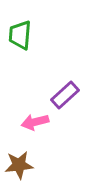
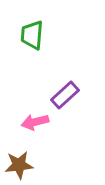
green trapezoid: moved 12 px right
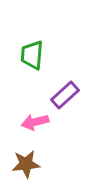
green trapezoid: moved 20 px down
brown star: moved 7 px right, 1 px up
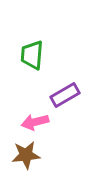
purple rectangle: rotated 12 degrees clockwise
brown star: moved 9 px up
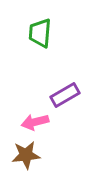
green trapezoid: moved 8 px right, 22 px up
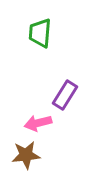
purple rectangle: rotated 28 degrees counterclockwise
pink arrow: moved 3 px right, 1 px down
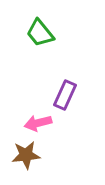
green trapezoid: rotated 44 degrees counterclockwise
purple rectangle: rotated 8 degrees counterclockwise
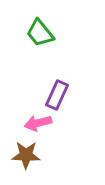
purple rectangle: moved 8 px left
brown star: rotated 8 degrees clockwise
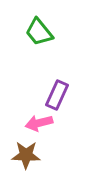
green trapezoid: moved 1 px left, 1 px up
pink arrow: moved 1 px right
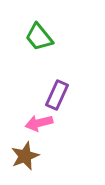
green trapezoid: moved 5 px down
brown star: moved 1 px left, 1 px down; rotated 24 degrees counterclockwise
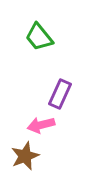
purple rectangle: moved 3 px right, 1 px up
pink arrow: moved 2 px right, 2 px down
